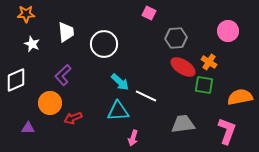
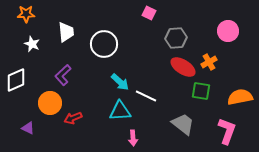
orange cross: rotated 28 degrees clockwise
green square: moved 3 px left, 6 px down
cyan triangle: moved 2 px right
gray trapezoid: rotated 45 degrees clockwise
purple triangle: rotated 24 degrees clockwise
pink arrow: rotated 21 degrees counterclockwise
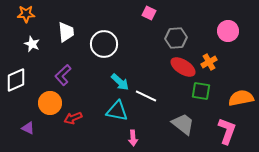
orange semicircle: moved 1 px right, 1 px down
cyan triangle: moved 3 px left; rotated 15 degrees clockwise
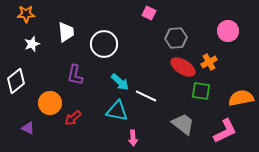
white star: rotated 28 degrees clockwise
purple L-shape: moved 12 px right; rotated 35 degrees counterclockwise
white diamond: moved 1 px down; rotated 15 degrees counterclockwise
red arrow: rotated 18 degrees counterclockwise
pink L-shape: moved 2 px left; rotated 44 degrees clockwise
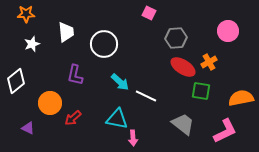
cyan triangle: moved 8 px down
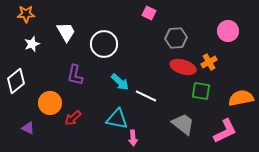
white trapezoid: rotated 25 degrees counterclockwise
red ellipse: rotated 15 degrees counterclockwise
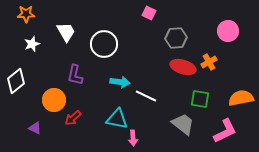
cyan arrow: rotated 36 degrees counterclockwise
green square: moved 1 px left, 8 px down
orange circle: moved 4 px right, 3 px up
purple triangle: moved 7 px right
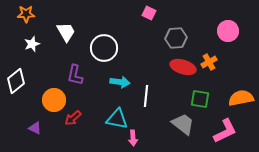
white circle: moved 4 px down
white line: rotated 70 degrees clockwise
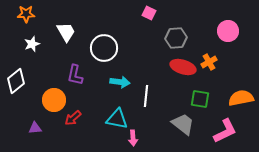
purple triangle: rotated 32 degrees counterclockwise
